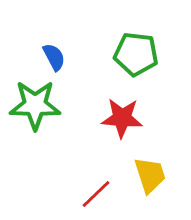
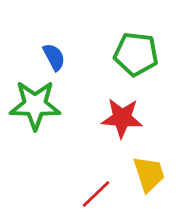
yellow trapezoid: moved 1 px left, 1 px up
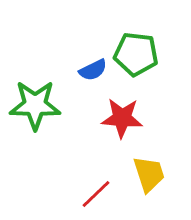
blue semicircle: moved 39 px right, 13 px down; rotated 92 degrees clockwise
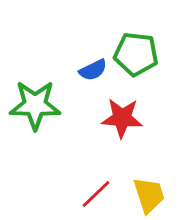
yellow trapezoid: moved 21 px down
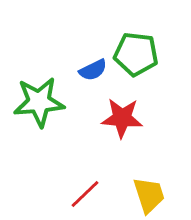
green star: moved 4 px right, 3 px up; rotated 6 degrees counterclockwise
red line: moved 11 px left
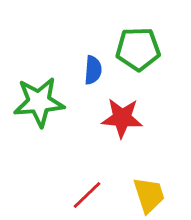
green pentagon: moved 2 px right, 5 px up; rotated 9 degrees counterclockwise
blue semicircle: rotated 60 degrees counterclockwise
red line: moved 2 px right, 1 px down
